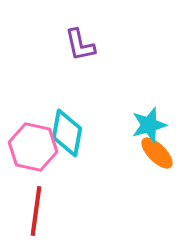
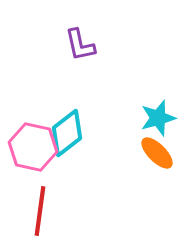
cyan star: moved 9 px right, 7 px up
cyan diamond: rotated 42 degrees clockwise
red line: moved 4 px right
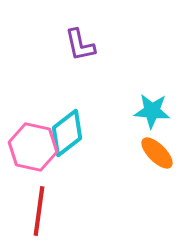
cyan star: moved 6 px left, 7 px up; rotated 21 degrees clockwise
red line: moved 1 px left
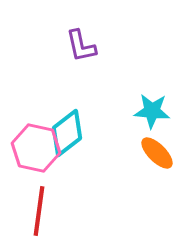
purple L-shape: moved 1 px right, 1 px down
pink hexagon: moved 3 px right, 1 px down
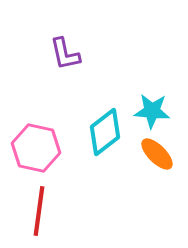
purple L-shape: moved 16 px left, 8 px down
cyan diamond: moved 38 px right, 1 px up
orange ellipse: moved 1 px down
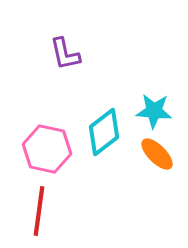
cyan star: moved 2 px right
cyan diamond: moved 1 px left
pink hexagon: moved 11 px right, 1 px down
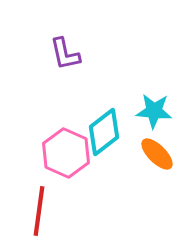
pink hexagon: moved 19 px right, 4 px down; rotated 12 degrees clockwise
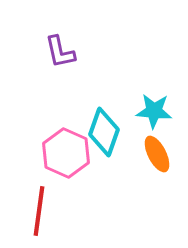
purple L-shape: moved 5 px left, 2 px up
cyan diamond: rotated 33 degrees counterclockwise
orange ellipse: rotated 18 degrees clockwise
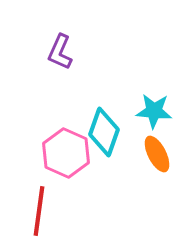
purple L-shape: rotated 36 degrees clockwise
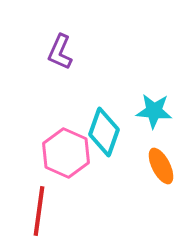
orange ellipse: moved 4 px right, 12 px down
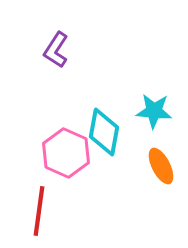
purple L-shape: moved 4 px left, 2 px up; rotated 9 degrees clockwise
cyan diamond: rotated 9 degrees counterclockwise
